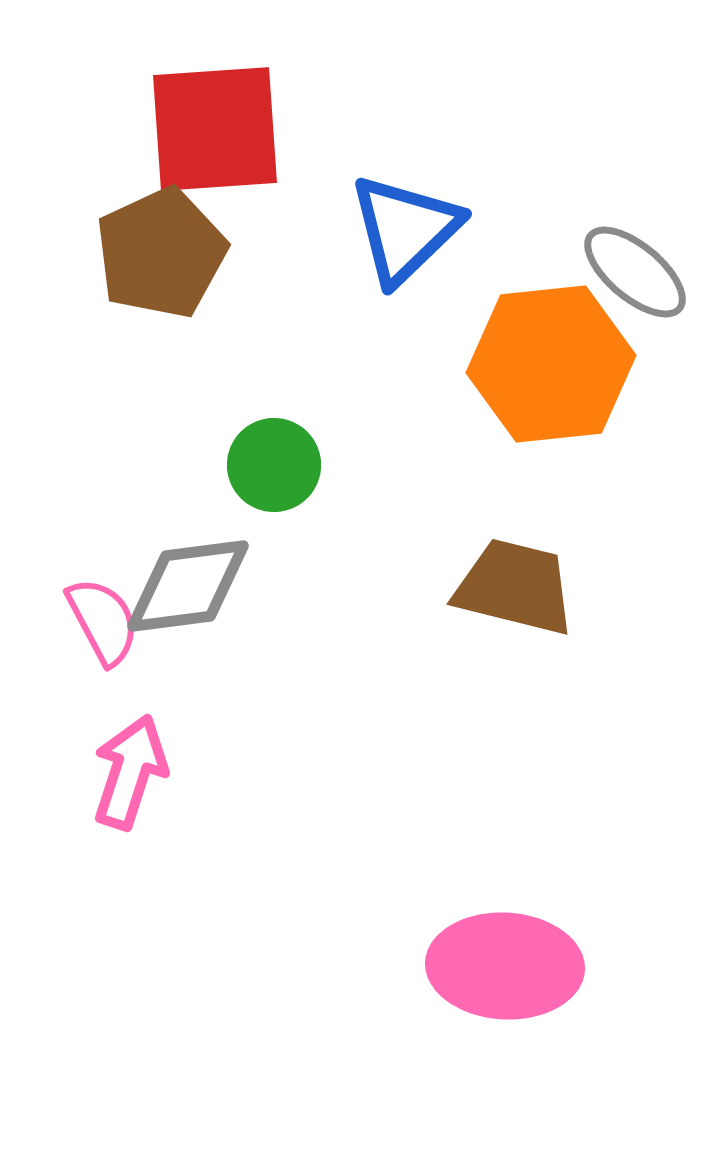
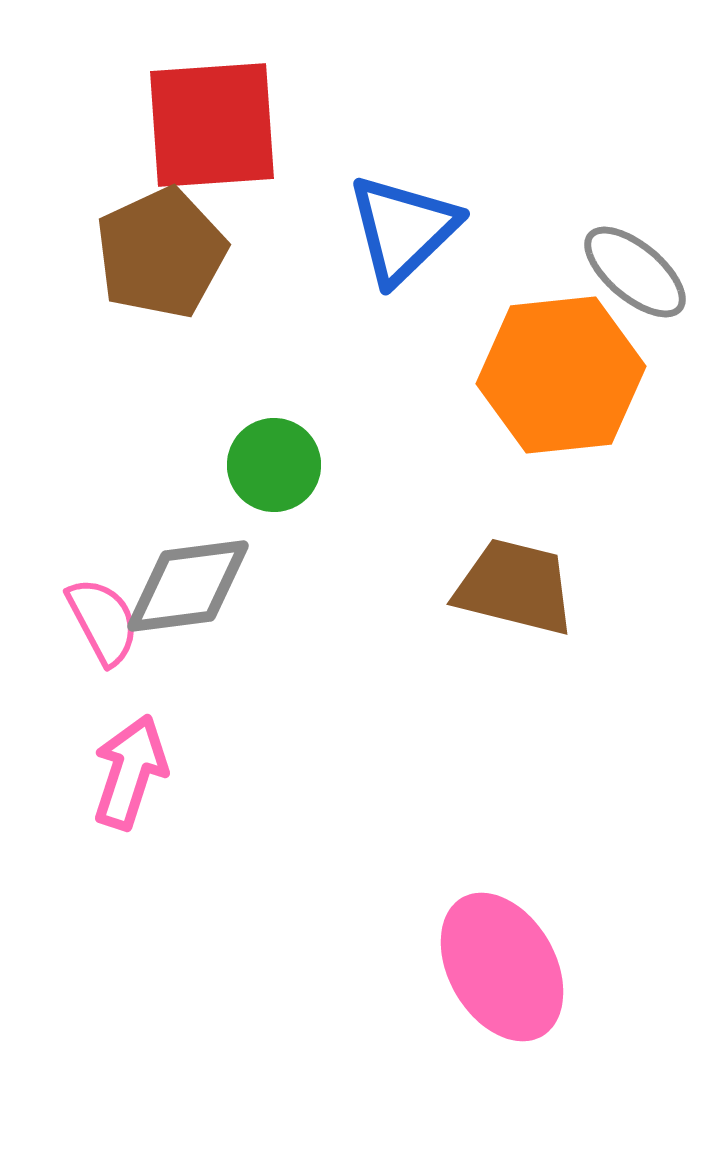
red square: moved 3 px left, 4 px up
blue triangle: moved 2 px left
orange hexagon: moved 10 px right, 11 px down
pink ellipse: moved 3 px left, 1 px down; rotated 57 degrees clockwise
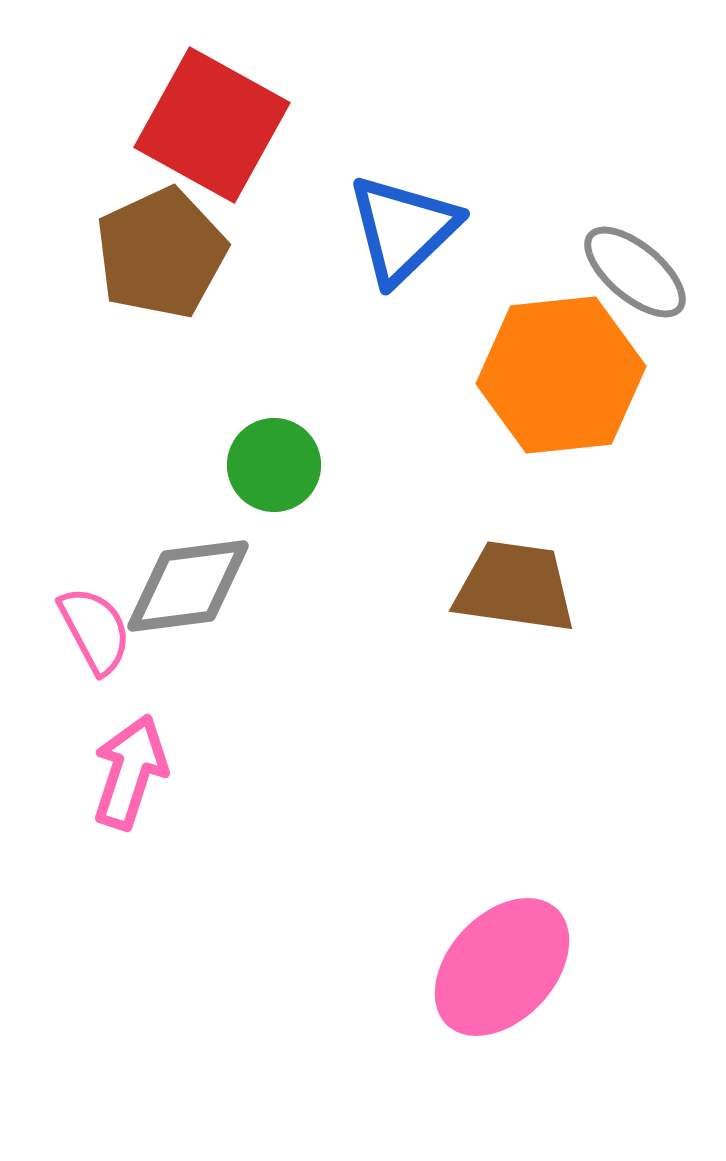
red square: rotated 33 degrees clockwise
brown trapezoid: rotated 6 degrees counterclockwise
pink semicircle: moved 8 px left, 9 px down
pink ellipse: rotated 73 degrees clockwise
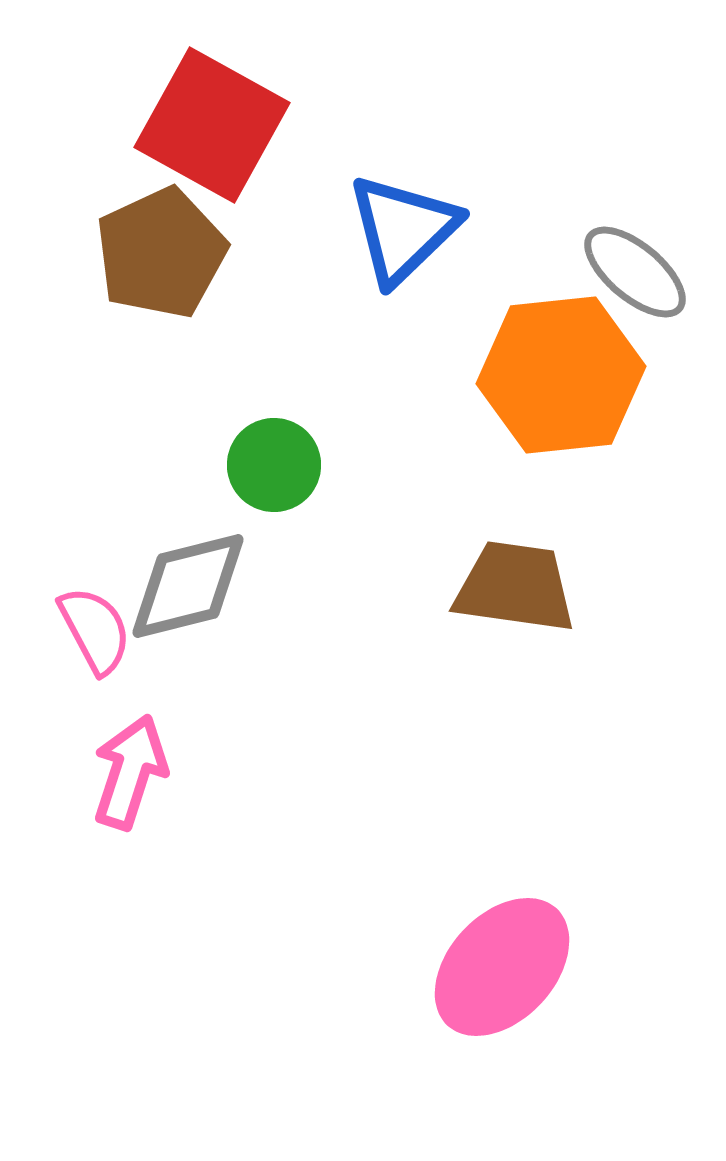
gray diamond: rotated 7 degrees counterclockwise
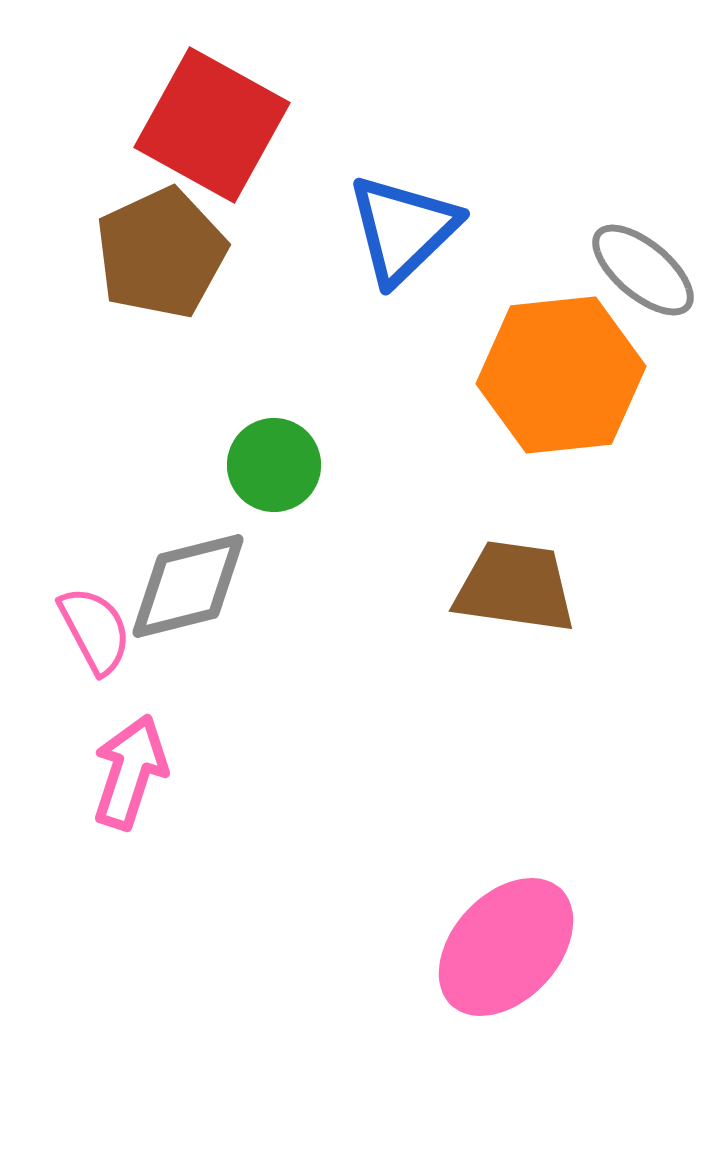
gray ellipse: moved 8 px right, 2 px up
pink ellipse: moved 4 px right, 20 px up
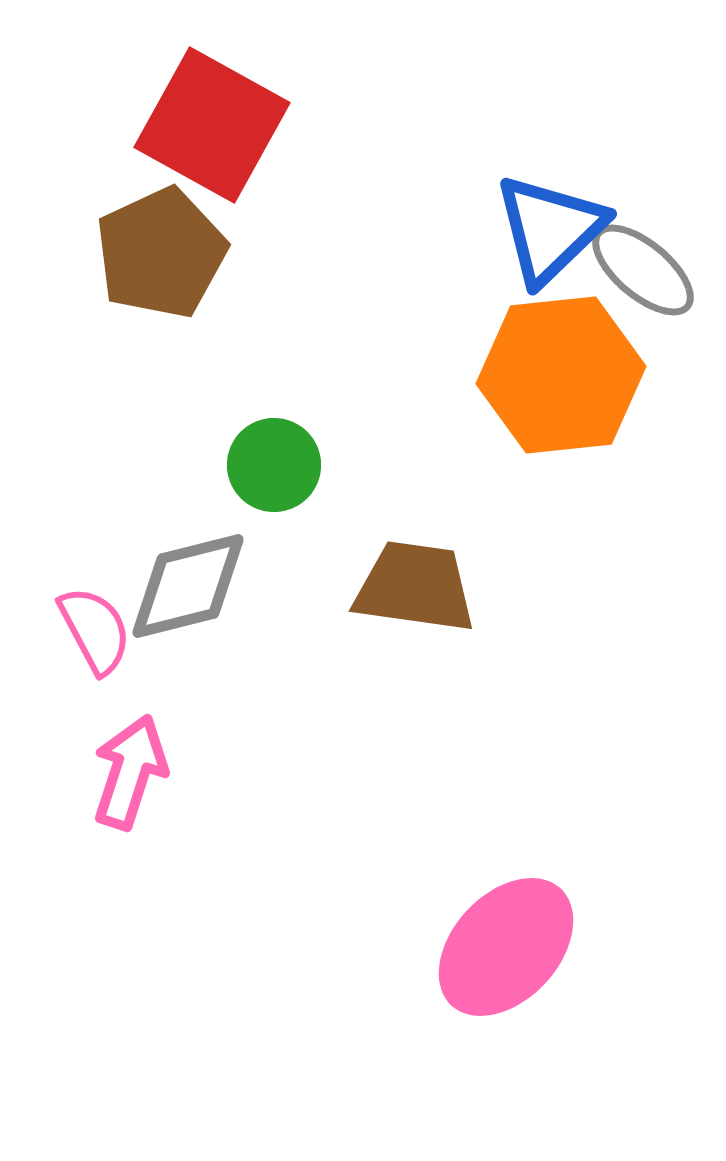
blue triangle: moved 147 px right
brown trapezoid: moved 100 px left
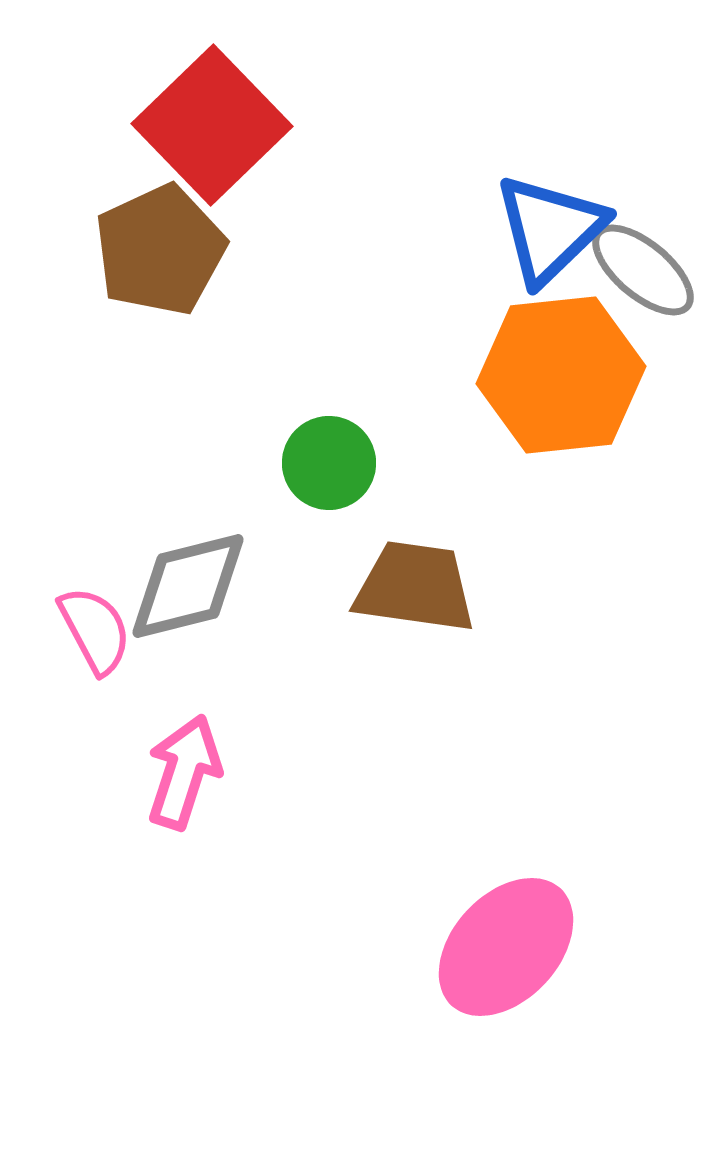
red square: rotated 17 degrees clockwise
brown pentagon: moved 1 px left, 3 px up
green circle: moved 55 px right, 2 px up
pink arrow: moved 54 px right
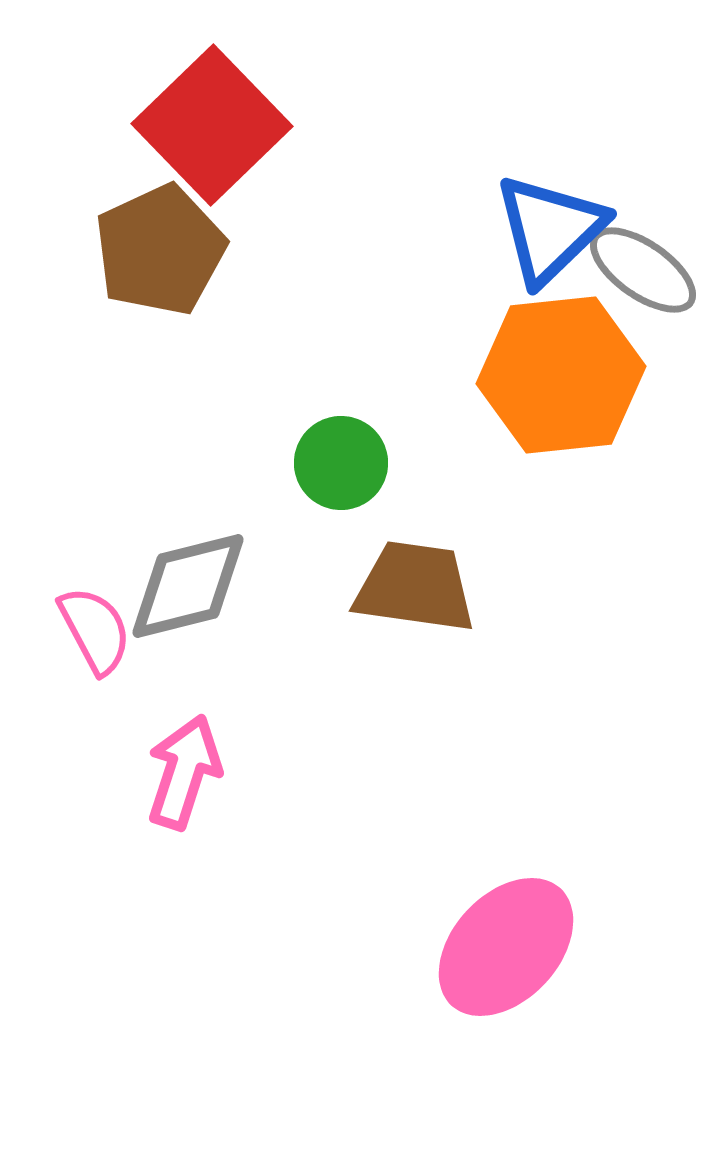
gray ellipse: rotated 5 degrees counterclockwise
green circle: moved 12 px right
